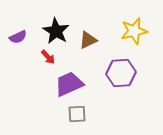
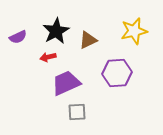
black star: rotated 12 degrees clockwise
red arrow: rotated 119 degrees clockwise
purple hexagon: moved 4 px left
purple trapezoid: moved 3 px left, 1 px up
gray square: moved 2 px up
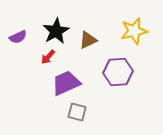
red arrow: rotated 35 degrees counterclockwise
purple hexagon: moved 1 px right, 1 px up
gray square: rotated 18 degrees clockwise
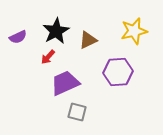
purple trapezoid: moved 1 px left
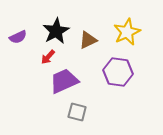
yellow star: moved 7 px left, 1 px down; rotated 12 degrees counterclockwise
purple hexagon: rotated 12 degrees clockwise
purple trapezoid: moved 1 px left, 2 px up
